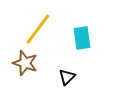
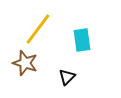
cyan rectangle: moved 2 px down
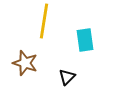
yellow line: moved 6 px right, 8 px up; rotated 28 degrees counterclockwise
cyan rectangle: moved 3 px right
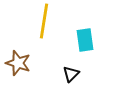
brown star: moved 7 px left
black triangle: moved 4 px right, 3 px up
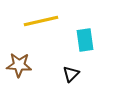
yellow line: moved 3 px left; rotated 68 degrees clockwise
brown star: moved 1 px right, 2 px down; rotated 15 degrees counterclockwise
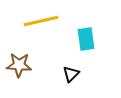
cyan rectangle: moved 1 px right, 1 px up
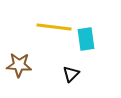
yellow line: moved 13 px right, 6 px down; rotated 20 degrees clockwise
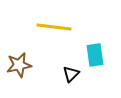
cyan rectangle: moved 9 px right, 16 px down
brown star: rotated 15 degrees counterclockwise
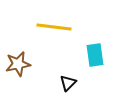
brown star: moved 1 px left, 1 px up
black triangle: moved 3 px left, 9 px down
